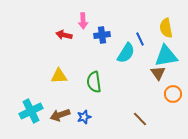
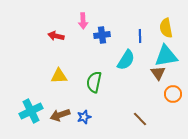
red arrow: moved 8 px left, 1 px down
blue line: moved 3 px up; rotated 24 degrees clockwise
cyan semicircle: moved 7 px down
green semicircle: rotated 20 degrees clockwise
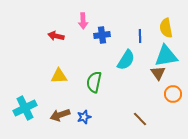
cyan cross: moved 6 px left, 3 px up
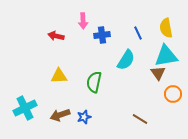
blue line: moved 2 px left, 3 px up; rotated 24 degrees counterclockwise
brown line: rotated 14 degrees counterclockwise
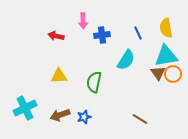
orange circle: moved 20 px up
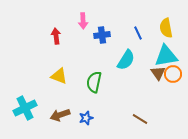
red arrow: rotated 70 degrees clockwise
yellow triangle: rotated 24 degrees clockwise
blue star: moved 2 px right, 1 px down
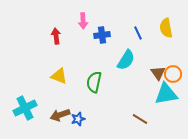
cyan triangle: moved 38 px down
blue star: moved 8 px left, 1 px down
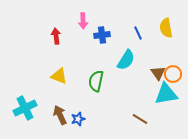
green semicircle: moved 2 px right, 1 px up
brown arrow: rotated 84 degrees clockwise
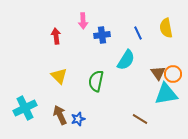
yellow triangle: rotated 24 degrees clockwise
